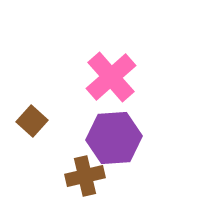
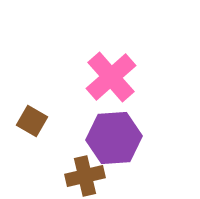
brown square: rotated 12 degrees counterclockwise
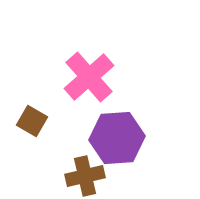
pink cross: moved 22 px left
purple hexagon: moved 3 px right
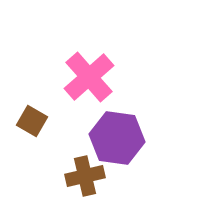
purple hexagon: rotated 12 degrees clockwise
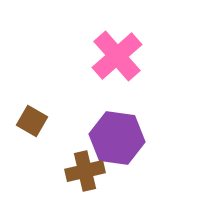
pink cross: moved 28 px right, 21 px up
brown cross: moved 5 px up
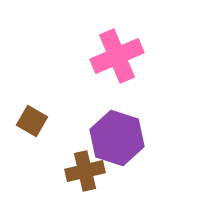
pink cross: rotated 18 degrees clockwise
purple hexagon: rotated 10 degrees clockwise
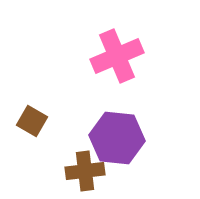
purple hexagon: rotated 12 degrees counterclockwise
brown cross: rotated 6 degrees clockwise
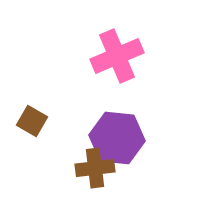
brown cross: moved 10 px right, 3 px up
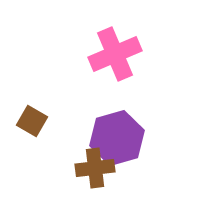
pink cross: moved 2 px left, 2 px up
purple hexagon: rotated 22 degrees counterclockwise
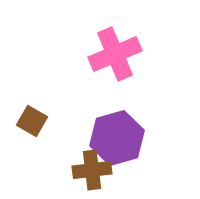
brown cross: moved 3 px left, 2 px down
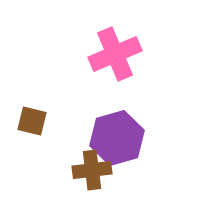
brown square: rotated 16 degrees counterclockwise
